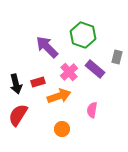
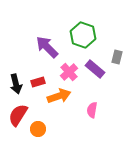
orange circle: moved 24 px left
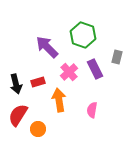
purple rectangle: rotated 24 degrees clockwise
orange arrow: moved 4 px down; rotated 80 degrees counterclockwise
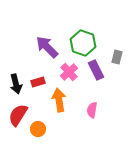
green hexagon: moved 8 px down
purple rectangle: moved 1 px right, 1 px down
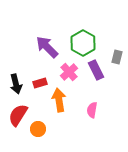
green hexagon: rotated 10 degrees clockwise
red rectangle: moved 2 px right, 1 px down
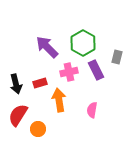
pink cross: rotated 30 degrees clockwise
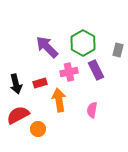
gray rectangle: moved 1 px right, 7 px up
red semicircle: rotated 30 degrees clockwise
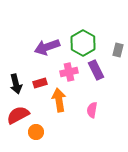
purple arrow: rotated 65 degrees counterclockwise
orange circle: moved 2 px left, 3 px down
